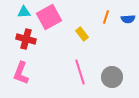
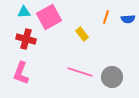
pink line: rotated 55 degrees counterclockwise
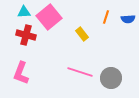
pink square: rotated 10 degrees counterclockwise
red cross: moved 4 px up
gray circle: moved 1 px left, 1 px down
